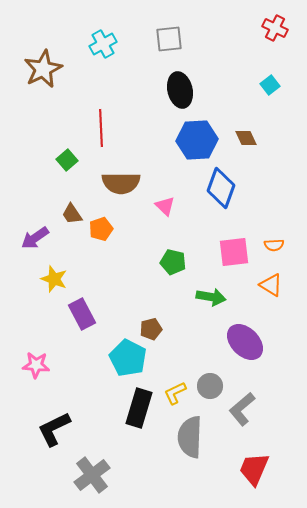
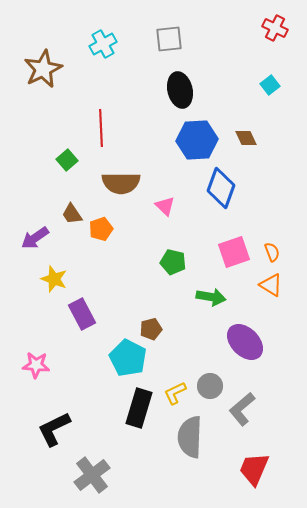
orange semicircle: moved 2 px left, 7 px down; rotated 108 degrees counterclockwise
pink square: rotated 12 degrees counterclockwise
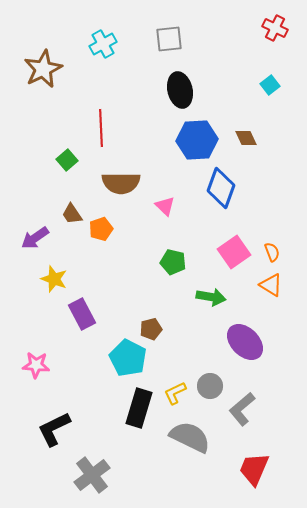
pink square: rotated 16 degrees counterclockwise
gray semicircle: rotated 114 degrees clockwise
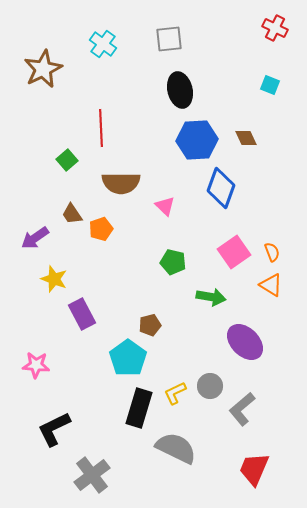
cyan cross: rotated 24 degrees counterclockwise
cyan square: rotated 30 degrees counterclockwise
brown pentagon: moved 1 px left, 4 px up
cyan pentagon: rotated 9 degrees clockwise
gray semicircle: moved 14 px left, 11 px down
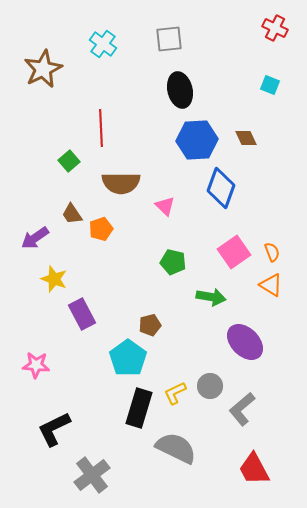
green square: moved 2 px right, 1 px down
red trapezoid: rotated 51 degrees counterclockwise
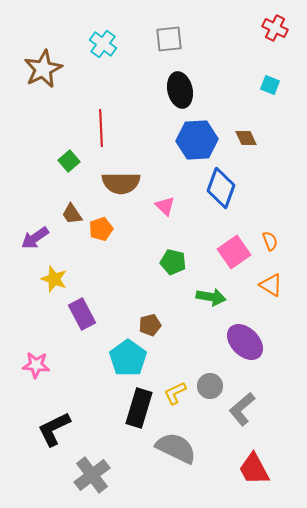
orange semicircle: moved 2 px left, 11 px up
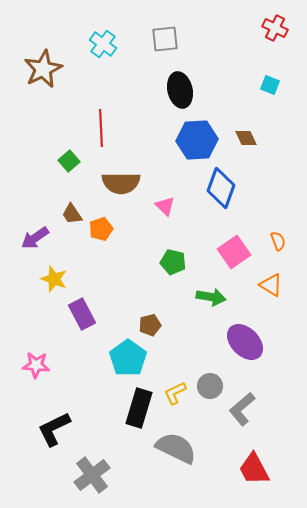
gray square: moved 4 px left
orange semicircle: moved 8 px right
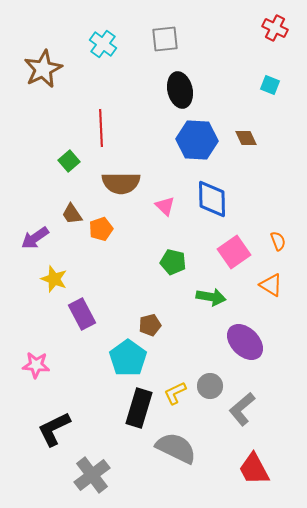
blue hexagon: rotated 6 degrees clockwise
blue diamond: moved 9 px left, 11 px down; rotated 21 degrees counterclockwise
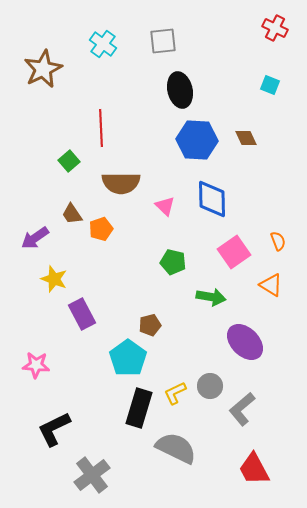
gray square: moved 2 px left, 2 px down
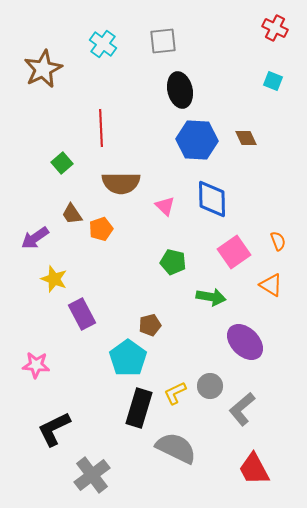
cyan square: moved 3 px right, 4 px up
green square: moved 7 px left, 2 px down
